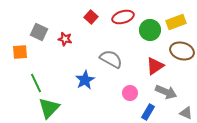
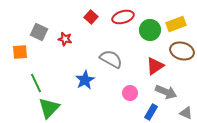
yellow rectangle: moved 2 px down
blue rectangle: moved 3 px right
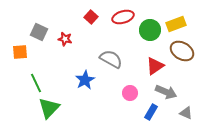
brown ellipse: rotated 15 degrees clockwise
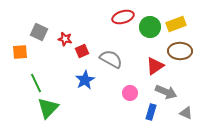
red square: moved 9 px left, 34 px down; rotated 24 degrees clockwise
green circle: moved 3 px up
brown ellipse: moved 2 px left; rotated 30 degrees counterclockwise
green triangle: moved 1 px left
blue rectangle: rotated 14 degrees counterclockwise
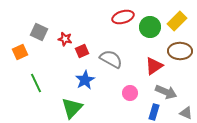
yellow rectangle: moved 1 px right, 3 px up; rotated 24 degrees counterclockwise
orange square: rotated 21 degrees counterclockwise
red triangle: moved 1 px left
green triangle: moved 24 px right
blue rectangle: moved 3 px right
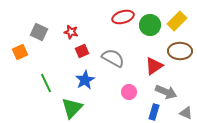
green circle: moved 2 px up
red star: moved 6 px right, 7 px up
gray semicircle: moved 2 px right, 1 px up
green line: moved 10 px right
pink circle: moved 1 px left, 1 px up
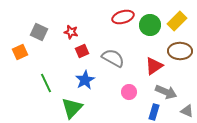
gray triangle: moved 1 px right, 2 px up
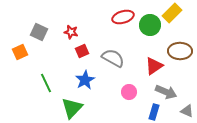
yellow rectangle: moved 5 px left, 8 px up
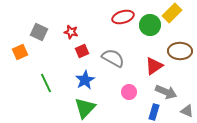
green triangle: moved 13 px right
